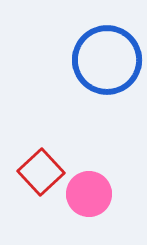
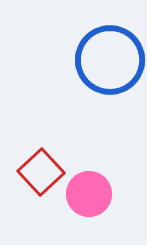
blue circle: moved 3 px right
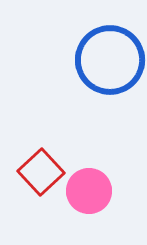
pink circle: moved 3 px up
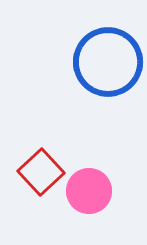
blue circle: moved 2 px left, 2 px down
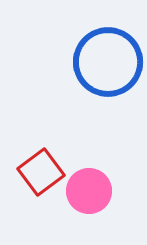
red square: rotated 6 degrees clockwise
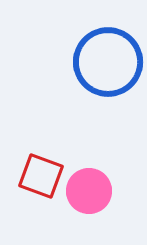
red square: moved 4 px down; rotated 33 degrees counterclockwise
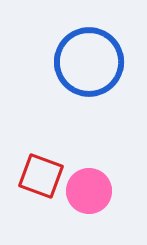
blue circle: moved 19 px left
